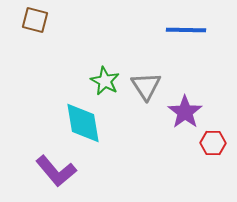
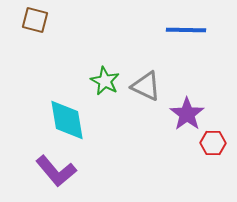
gray triangle: rotated 32 degrees counterclockwise
purple star: moved 2 px right, 2 px down
cyan diamond: moved 16 px left, 3 px up
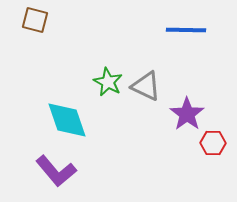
green star: moved 3 px right, 1 px down
cyan diamond: rotated 9 degrees counterclockwise
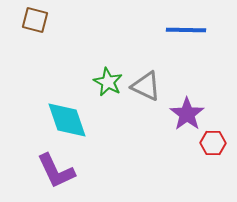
purple L-shape: rotated 15 degrees clockwise
